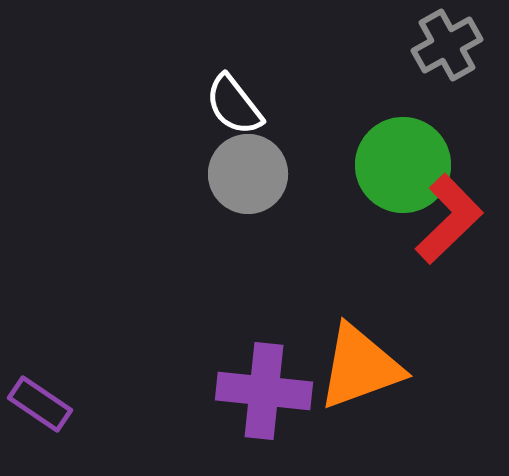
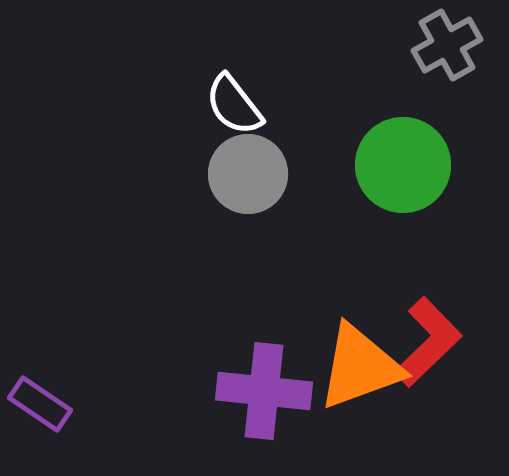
red L-shape: moved 21 px left, 123 px down
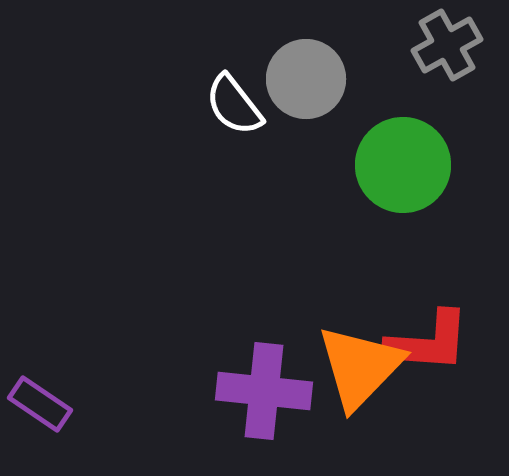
gray circle: moved 58 px right, 95 px up
red L-shape: rotated 48 degrees clockwise
orange triangle: rotated 26 degrees counterclockwise
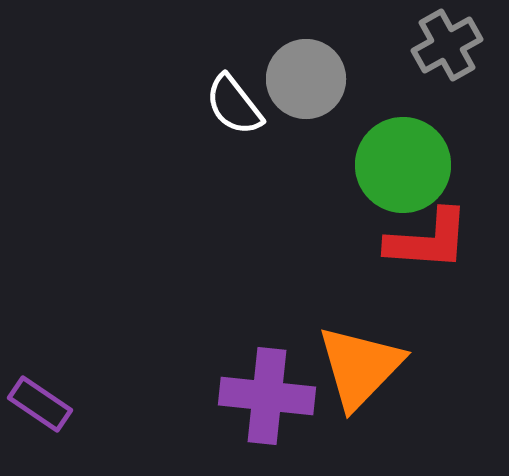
red L-shape: moved 102 px up
purple cross: moved 3 px right, 5 px down
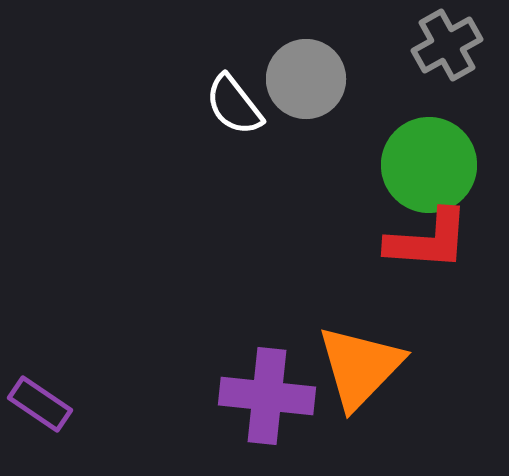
green circle: moved 26 px right
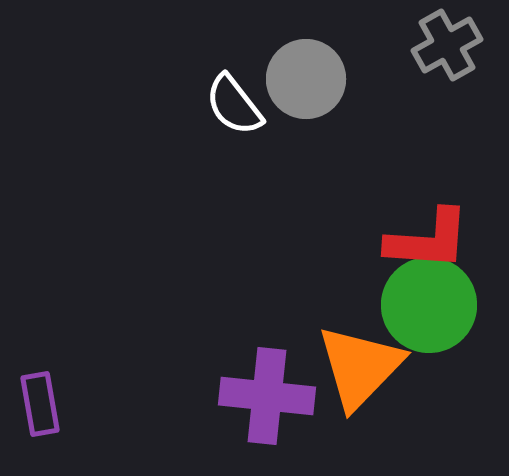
green circle: moved 140 px down
purple rectangle: rotated 46 degrees clockwise
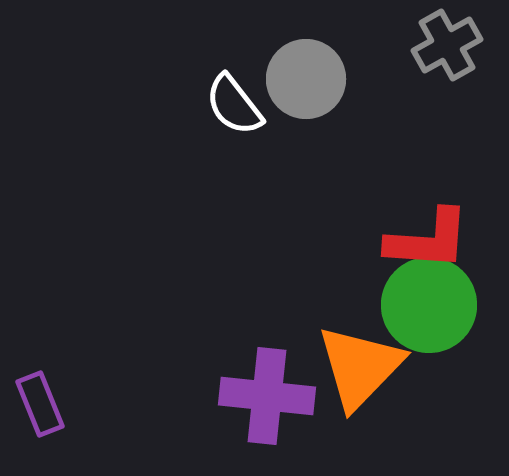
purple rectangle: rotated 12 degrees counterclockwise
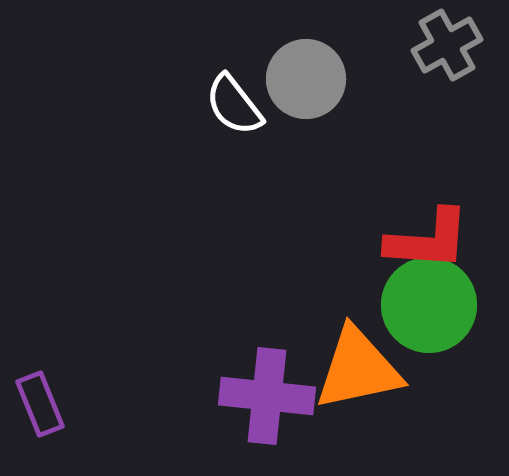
orange triangle: moved 2 px left, 2 px down; rotated 34 degrees clockwise
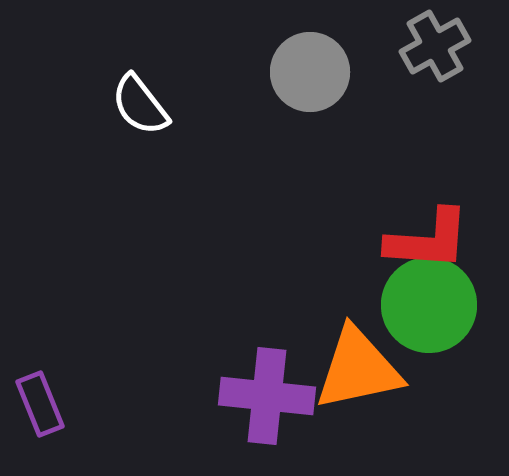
gray cross: moved 12 px left, 1 px down
gray circle: moved 4 px right, 7 px up
white semicircle: moved 94 px left
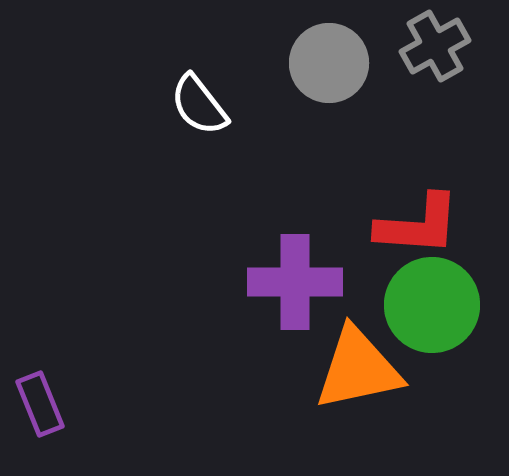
gray circle: moved 19 px right, 9 px up
white semicircle: moved 59 px right
red L-shape: moved 10 px left, 15 px up
green circle: moved 3 px right
purple cross: moved 28 px right, 114 px up; rotated 6 degrees counterclockwise
